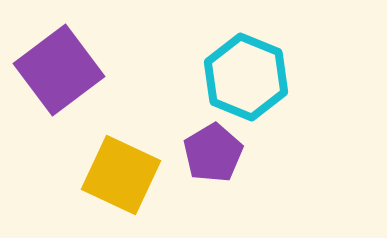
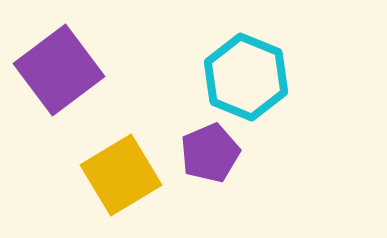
purple pentagon: moved 3 px left; rotated 8 degrees clockwise
yellow square: rotated 34 degrees clockwise
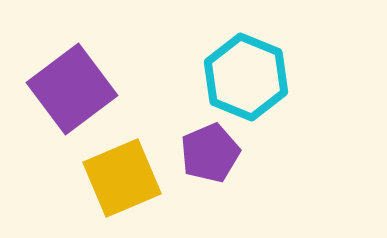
purple square: moved 13 px right, 19 px down
yellow square: moved 1 px right, 3 px down; rotated 8 degrees clockwise
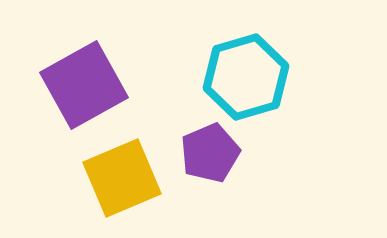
cyan hexagon: rotated 22 degrees clockwise
purple square: moved 12 px right, 4 px up; rotated 8 degrees clockwise
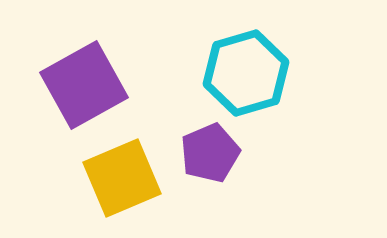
cyan hexagon: moved 4 px up
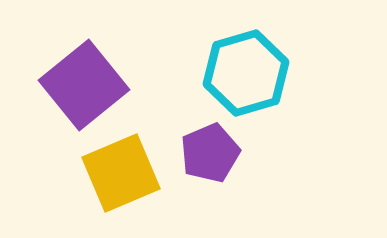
purple square: rotated 10 degrees counterclockwise
yellow square: moved 1 px left, 5 px up
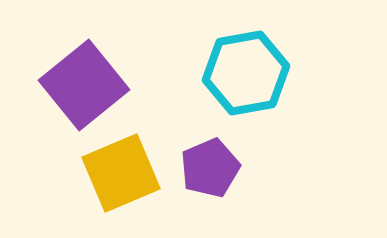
cyan hexagon: rotated 6 degrees clockwise
purple pentagon: moved 15 px down
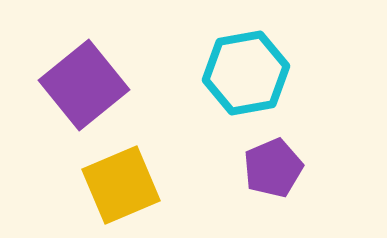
purple pentagon: moved 63 px right
yellow square: moved 12 px down
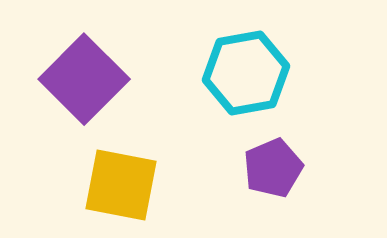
purple square: moved 6 px up; rotated 6 degrees counterclockwise
yellow square: rotated 34 degrees clockwise
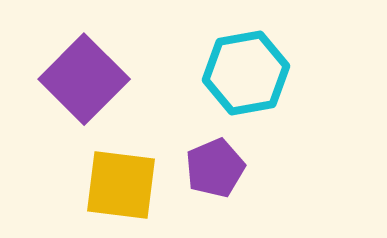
purple pentagon: moved 58 px left
yellow square: rotated 4 degrees counterclockwise
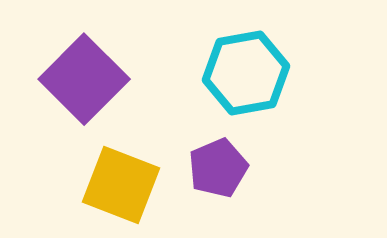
purple pentagon: moved 3 px right
yellow square: rotated 14 degrees clockwise
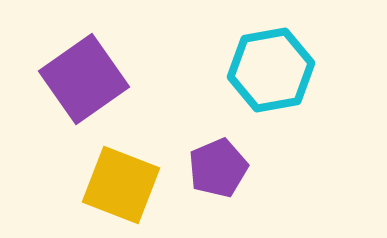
cyan hexagon: moved 25 px right, 3 px up
purple square: rotated 10 degrees clockwise
